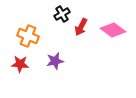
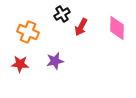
pink diamond: moved 4 px right, 2 px up; rotated 55 degrees clockwise
orange cross: moved 4 px up
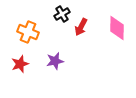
red star: rotated 24 degrees counterclockwise
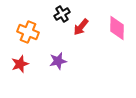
red arrow: rotated 12 degrees clockwise
purple star: moved 3 px right
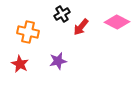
pink diamond: moved 6 px up; rotated 65 degrees counterclockwise
orange cross: rotated 10 degrees counterclockwise
red star: rotated 24 degrees counterclockwise
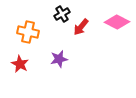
purple star: moved 1 px right, 2 px up
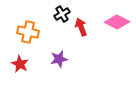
red arrow: rotated 120 degrees clockwise
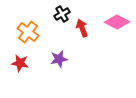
red arrow: moved 1 px right, 1 px down
orange cross: rotated 25 degrees clockwise
red star: moved 1 px up; rotated 18 degrees counterclockwise
